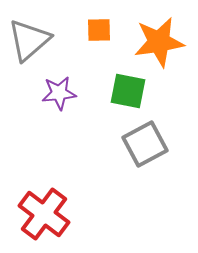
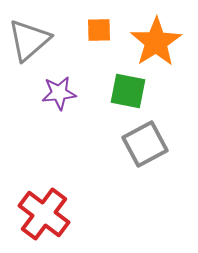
orange star: moved 3 px left; rotated 24 degrees counterclockwise
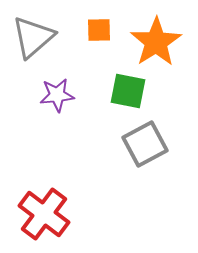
gray triangle: moved 4 px right, 3 px up
purple star: moved 2 px left, 2 px down
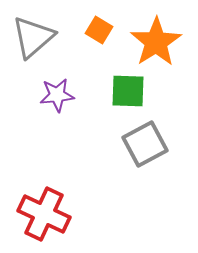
orange square: rotated 32 degrees clockwise
green square: rotated 9 degrees counterclockwise
red cross: rotated 12 degrees counterclockwise
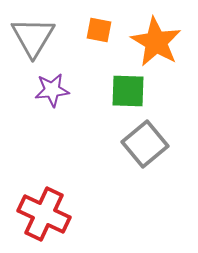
orange square: rotated 20 degrees counterclockwise
gray triangle: rotated 18 degrees counterclockwise
orange star: rotated 9 degrees counterclockwise
purple star: moved 5 px left, 5 px up
gray square: rotated 12 degrees counterclockwise
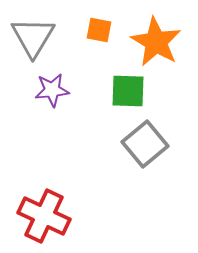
red cross: moved 2 px down
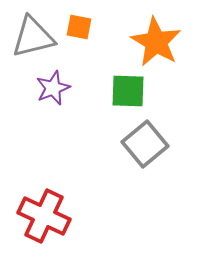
orange square: moved 20 px left, 3 px up
gray triangle: rotated 45 degrees clockwise
purple star: moved 1 px right, 2 px up; rotated 16 degrees counterclockwise
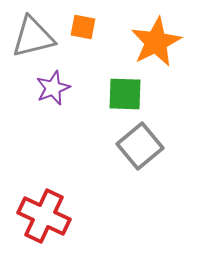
orange square: moved 4 px right
orange star: rotated 15 degrees clockwise
green square: moved 3 px left, 3 px down
gray square: moved 5 px left, 2 px down
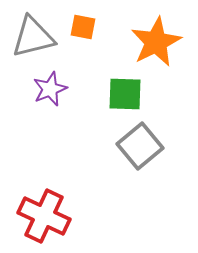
purple star: moved 3 px left, 1 px down
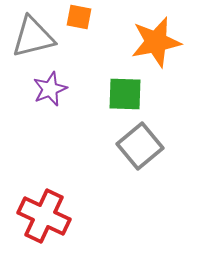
orange square: moved 4 px left, 10 px up
orange star: rotated 15 degrees clockwise
